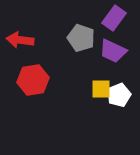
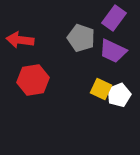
yellow square: rotated 25 degrees clockwise
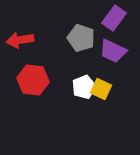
red arrow: rotated 16 degrees counterclockwise
red hexagon: rotated 16 degrees clockwise
white pentagon: moved 35 px left, 8 px up
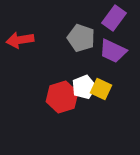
red hexagon: moved 29 px right, 17 px down; rotated 24 degrees counterclockwise
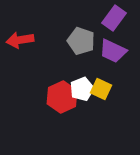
gray pentagon: moved 3 px down
white pentagon: moved 2 px left, 2 px down
red hexagon: rotated 8 degrees counterclockwise
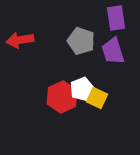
purple rectangle: moved 2 px right; rotated 45 degrees counterclockwise
purple trapezoid: rotated 48 degrees clockwise
yellow square: moved 4 px left, 9 px down
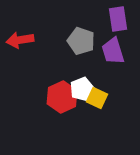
purple rectangle: moved 2 px right, 1 px down
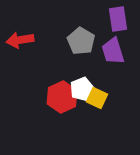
gray pentagon: rotated 12 degrees clockwise
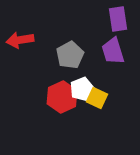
gray pentagon: moved 11 px left, 14 px down; rotated 12 degrees clockwise
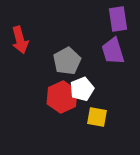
red arrow: rotated 96 degrees counterclockwise
gray pentagon: moved 3 px left, 6 px down
yellow square: moved 19 px down; rotated 15 degrees counterclockwise
